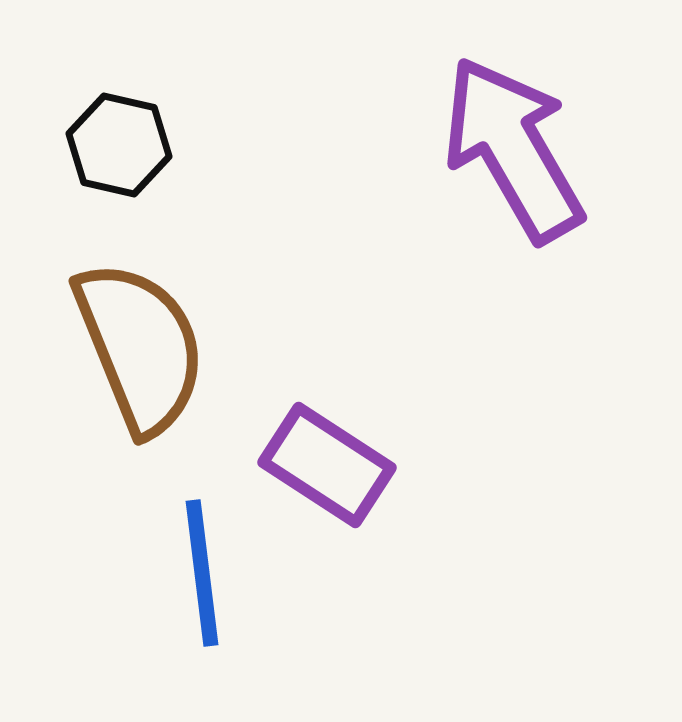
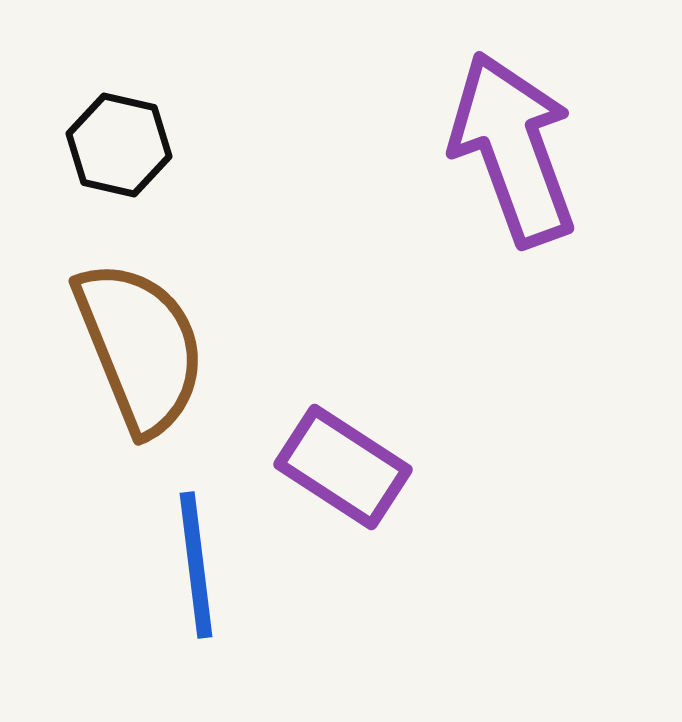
purple arrow: rotated 10 degrees clockwise
purple rectangle: moved 16 px right, 2 px down
blue line: moved 6 px left, 8 px up
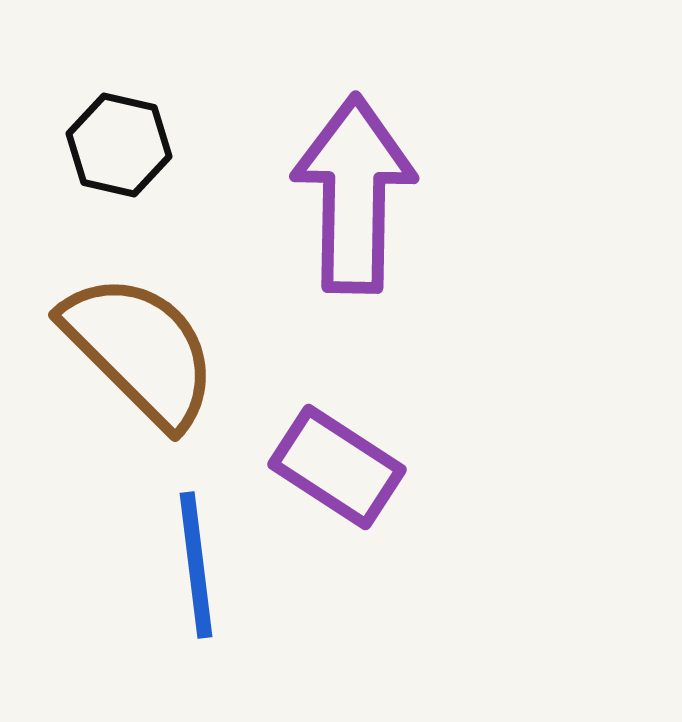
purple arrow: moved 159 px left, 45 px down; rotated 21 degrees clockwise
brown semicircle: moved 3 px down; rotated 23 degrees counterclockwise
purple rectangle: moved 6 px left
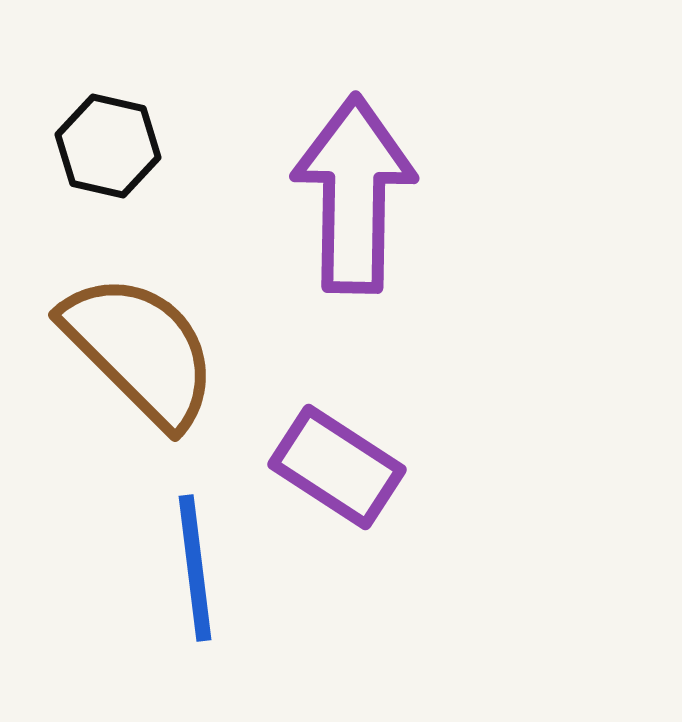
black hexagon: moved 11 px left, 1 px down
blue line: moved 1 px left, 3 px down
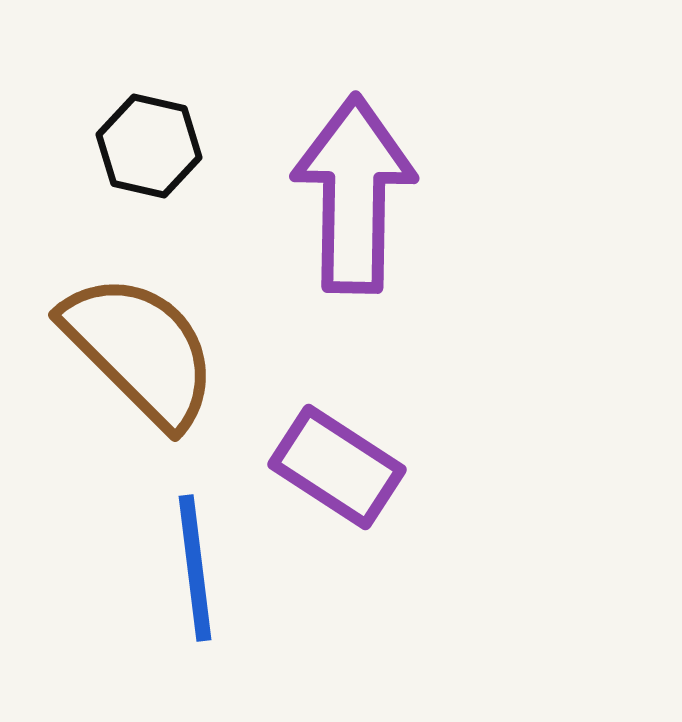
black hexagon: moved 41 px right
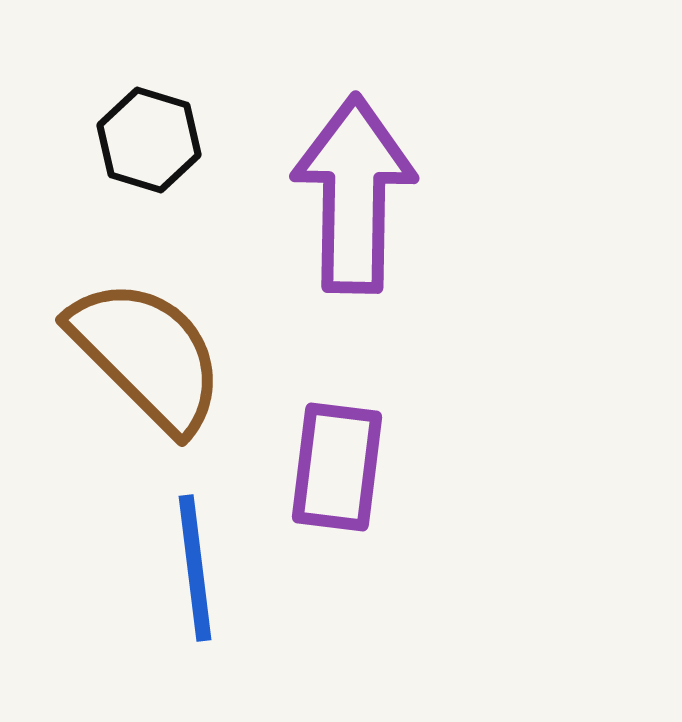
black hexagon: moved 6 px up; rotated 4 degrees clockwise
brown semicircle: moved 7 px right, 5 px down
purple rectangle: rotated 64 degrees clockwise
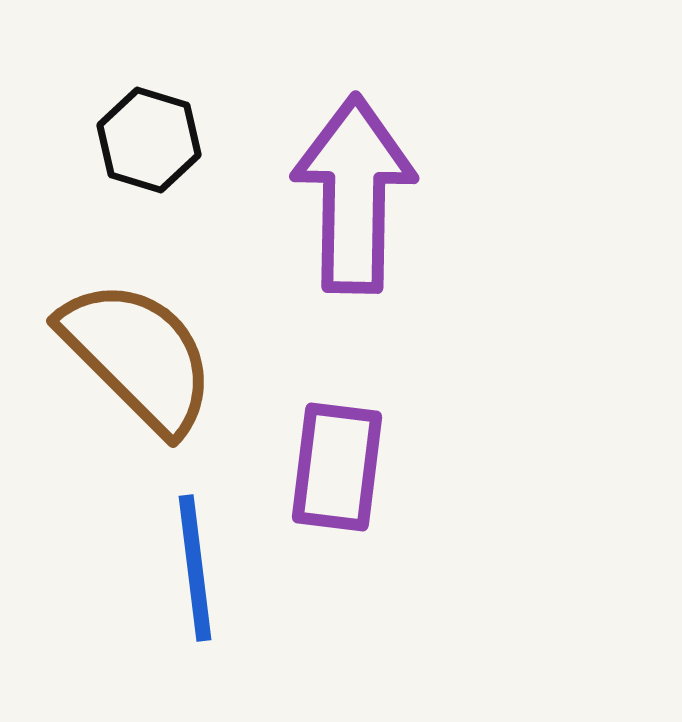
brown semicircle: moved 9 px left, 1 px down
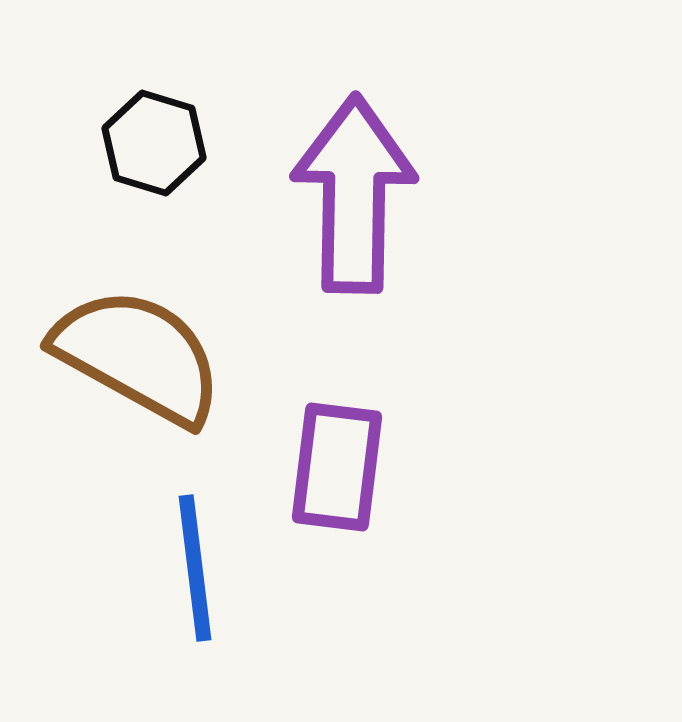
black hexagon: moved 5 px right, 3 px down
brown semicircle: rotated 16 degrees counterclockwise
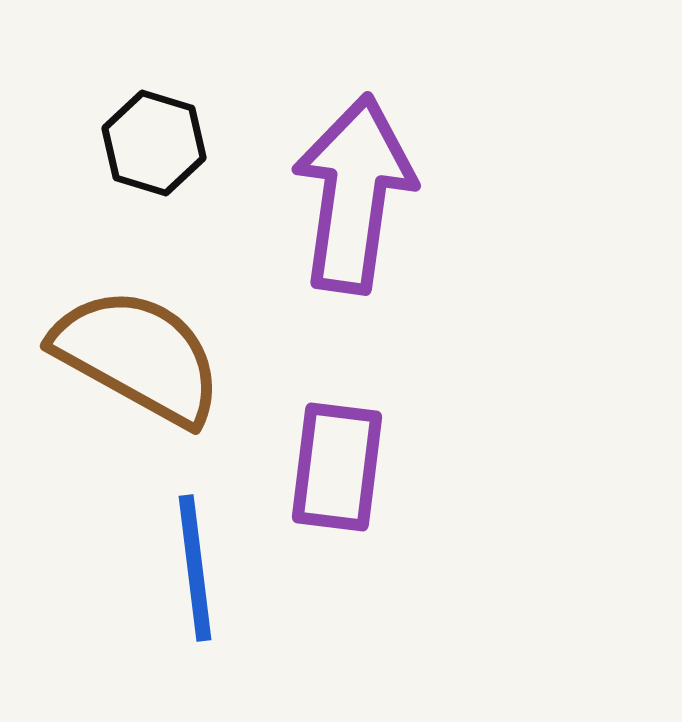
purple arrow: rotated 7 degrees clockwise
